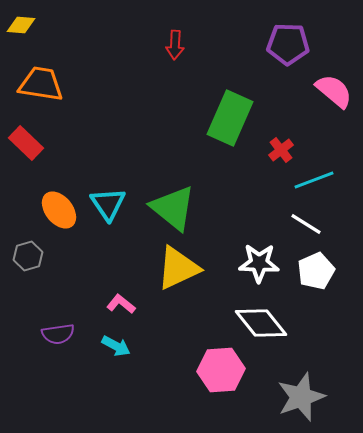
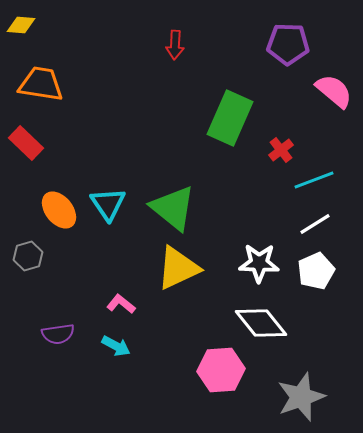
white line: moved 9 px right; rotated 64 degrees counterclockwise
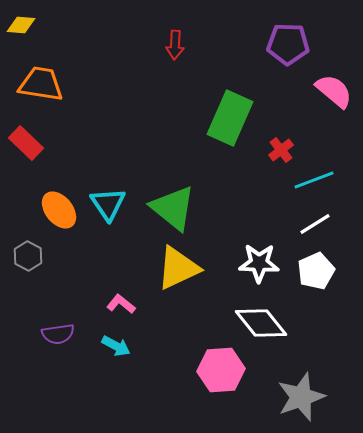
gray hexagon: rotated 16 degrees counterclockwise
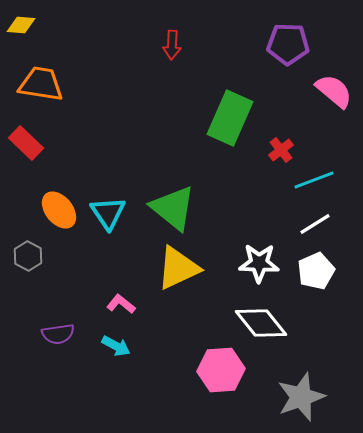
red arrow: moved 3 px left
cyan triangle: moved 9 px down
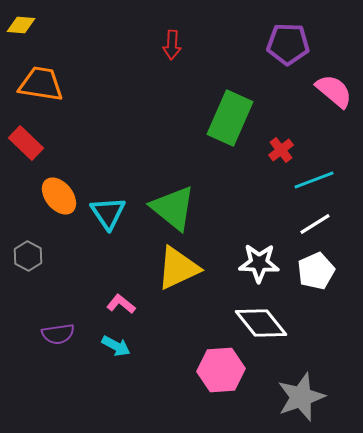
orange ellipse: moved 14 px up
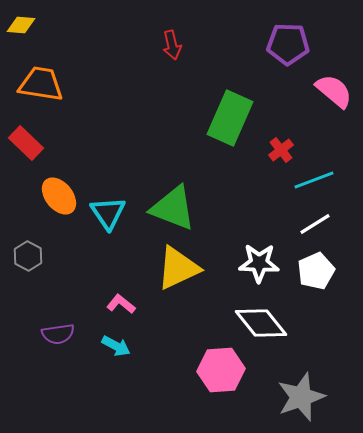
red arrow: rotated 16 degrees counterclockwise
green triangle: rotated 18 degrees counterclockwise
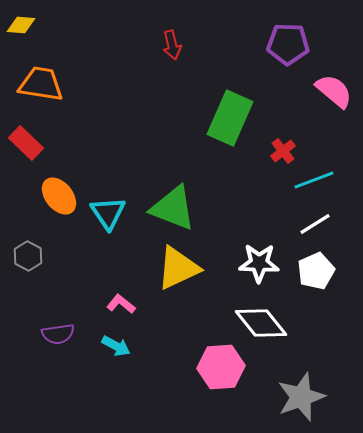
red cross: moved 2 px right, 1 px down
pink hexagon: moved 3 px up
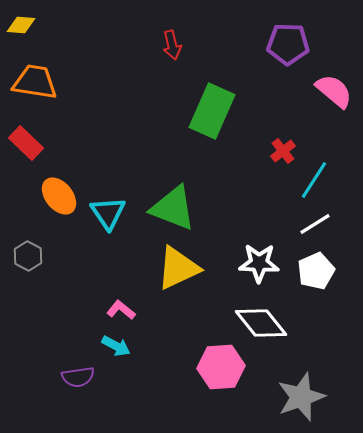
orange trapezoid: moved 6 px left, 2 px up
green rectangle: moved 18 px left, 7 px up
cyan line: rotated 36 degrees counterclockwise
pink L-shape: moved 6 px down
purple semicircle: moved 20 px right, 43 px down
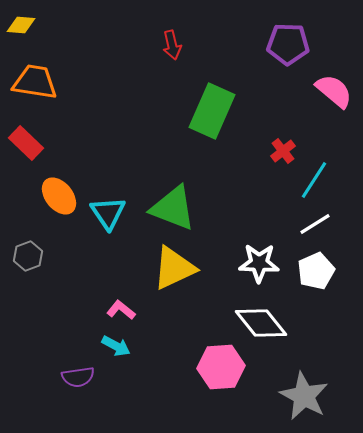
gray hexagon: rotated 12 degrees clockwise
yellow triangle: moved 4 px left
gray star: moved 3 px right, 1 px up; rotated 24 degrees counterclockwise
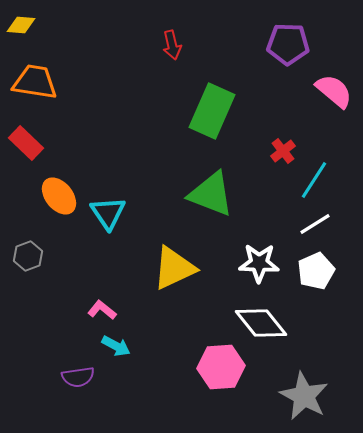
green triangle: moved 38 px right, 14 px up
pink L-shape: moved 19 px left
